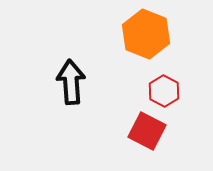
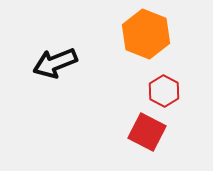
black arrow: moved 16 px left, 19 px up; rotated 108 degrees counterclockwise
red square: moved 1 px down
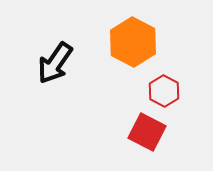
orange hexagon: moved 13 px left, 8 px down; rotated 6 degrees clockwise
black arrow: rotated 33 degrees counterclockwise
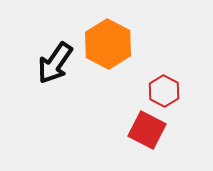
orange hexagon: moved 25 px left, 2 px down
red square: moved 2 px up
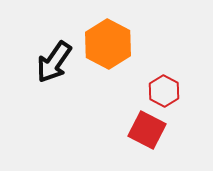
black arrow: moved 1 px left, 1 px up
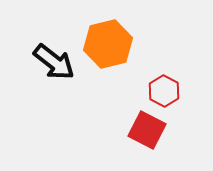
orange hexagon: rotated 18 degrees clockwise
black arrow: rotated 87 degrees counterclockwise
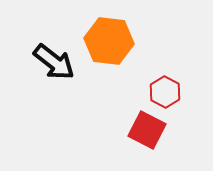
orange hexagon: moved 1 px right, 3 px up; rotated 21 degrees clockwise
red hexagon: moved 1 px right, 1 px down
